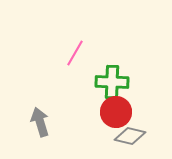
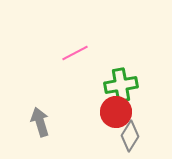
pink line: rotated 32 degrees clockwise
green cross: moved 9 px right, 3 px down; rotated 12 degrees counterclockwise
gray diamond: rotated 72 degrees counterclockwise
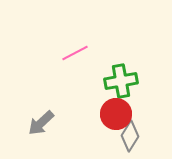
green cross: moved 4 px up
red circle: moved 2 px down
gray arrow: moved 1 px right, 1 px down; rotated 116 degrees counterclockwise
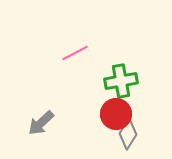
gray diamond: moved 2 px left, 2 px up
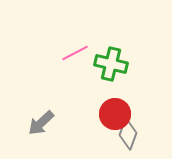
green cross: moved 10 px left, 17 px up; rotated 24 degrees clockwise
red circle: moved 1 px left
gray diamond: rotated 12 degrees counterclockwise
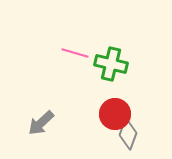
pink line: rotated 44 degrees clockwise
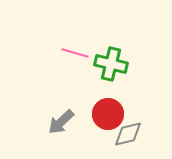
red circle: moved 7 px left
gray arrow: moved 20 px right, 1 px up
gray diamond: rotated 56 degrees clockwise
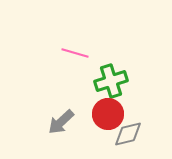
green cross: moved 17 px down; rotated 32 degrees counterclockwise
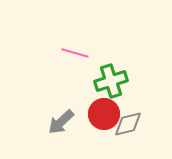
red circle: moved 4 px left
gray diamond: moved 10 px up
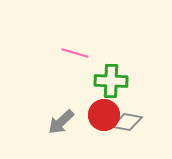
green cross: rotated 20 degrees clockwise
red circle: moved 1 px down
gray diamond: moved 1 px left, 2 px up; rotated 24 degrees clockwise
